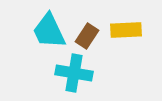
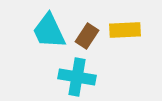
yellow rectangle: moved 1 px left
cyan cross: moved 3 px right, 4 px down
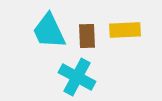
brown rectangle: rotated 35 degrees counterclockwise
cyan cross: rotated 18 degrees clockwise
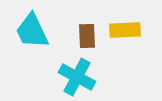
cyan trapezoid: moved 17 px left
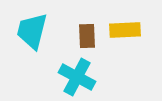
cyan trapezoid: rotated 39 degrees clockwise
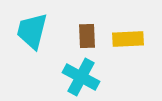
yellow rectangle: moved 3 px right, 9 px down
cyan cross: moved 4 px right
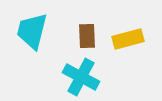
yellow rectangle: rotated 12 degrees counterclockwise
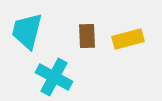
cyan trapezoid: moved 5 px left
cyan cross: moved 27 px left
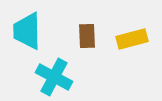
cyan trapezoid: rotated 15 degrees counterclockwise
yellow rectangle: moved 4 px right
